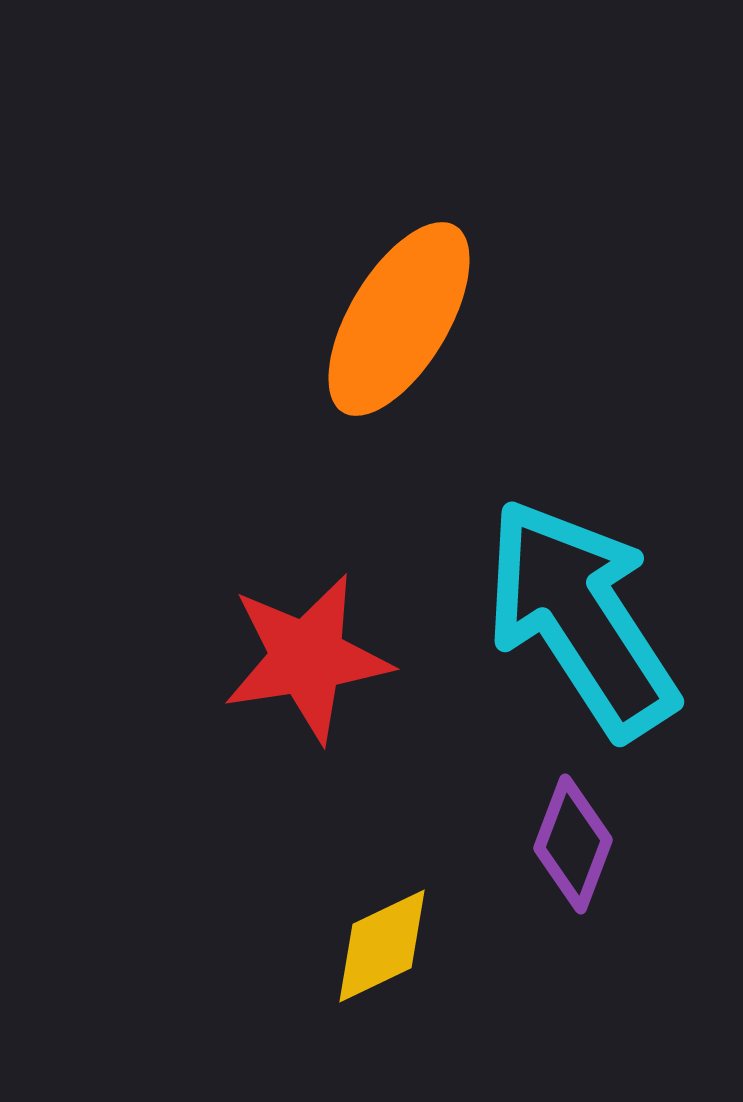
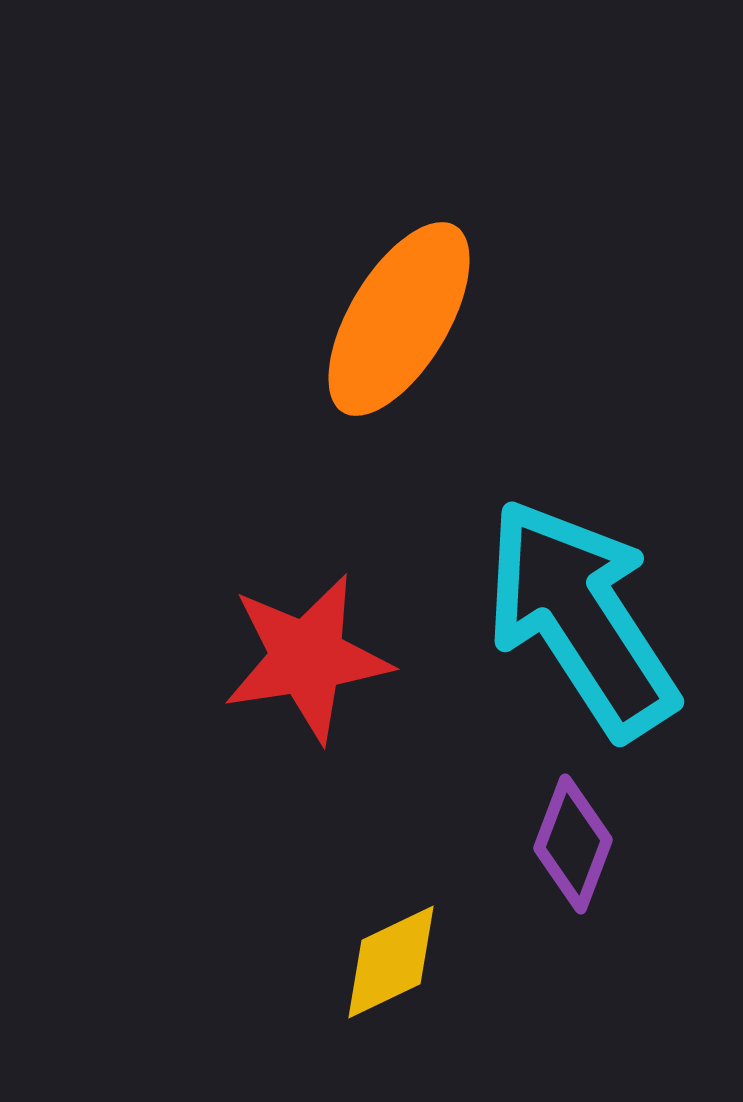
yellow diamond: moved 9 px right, 16 px down
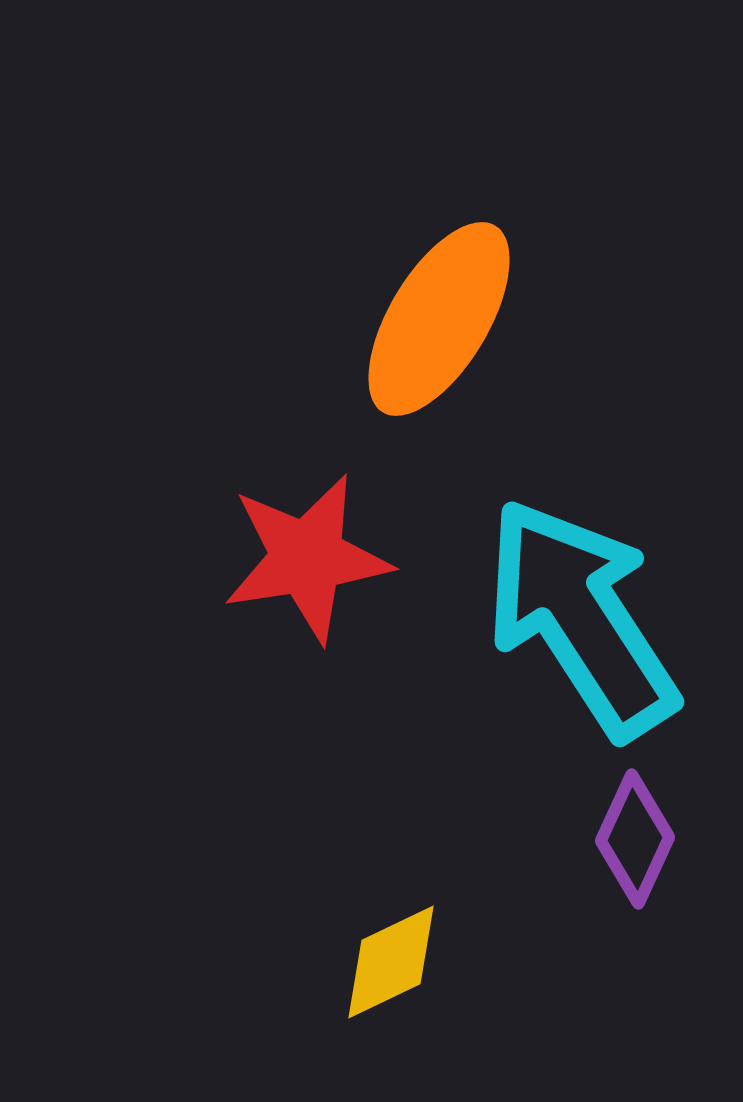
orange ellipse: moved 40 px right
red star: moved 100 px up
purple diamond: moved 62 px right, 5 px up; rotated 4 degrees clockwise
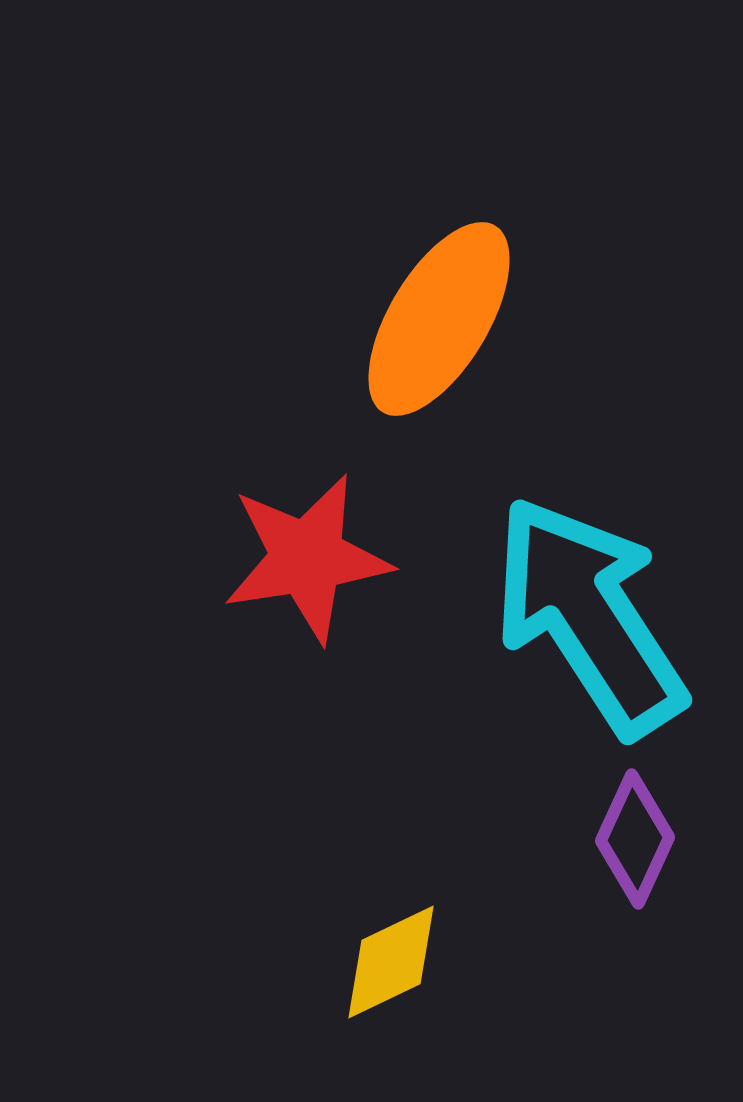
cyan arrow: moved 8 px right, 2 px up
